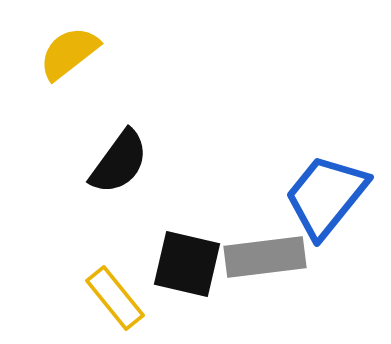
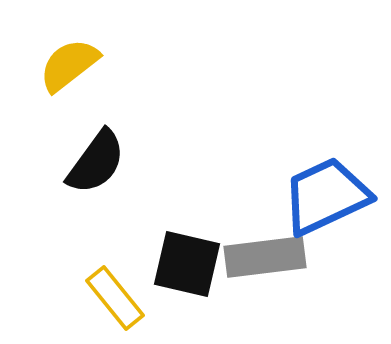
yellow semicircle: moved 12 px down
black semicircle: moved 23 px left
blue trapezoid: rotated 26 degrees clockwise
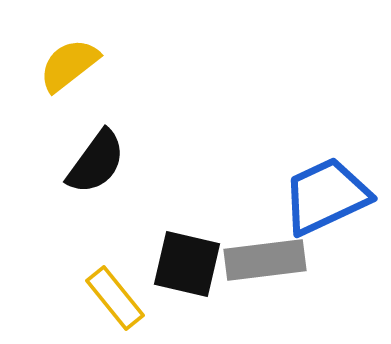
gray rectangle: moved 3 px down
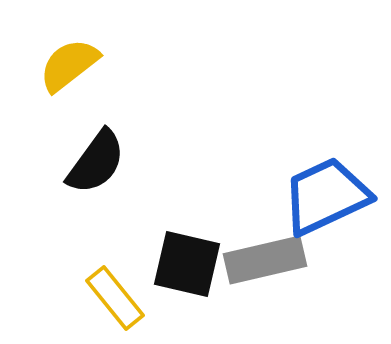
gray rectangle: rotated 6 degrees counterclockwise
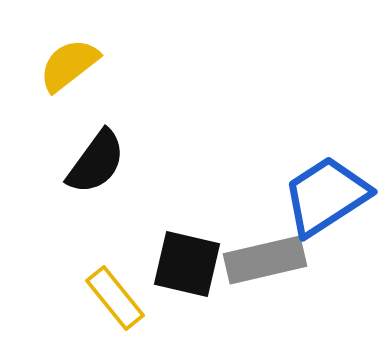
blue trapezoid: rotated 8 degrees counterclockwise
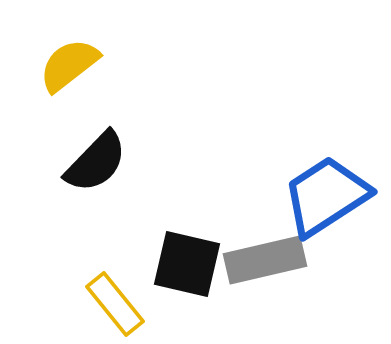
black semicircle: rotated 8 degrees clockwise
yellow rectangle: moved 6 px down
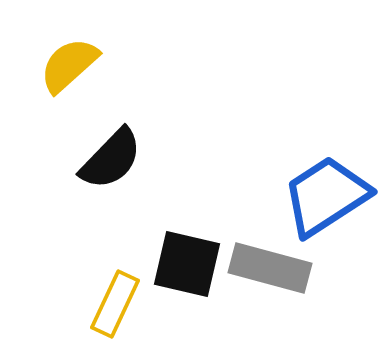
yellow semicircle: rotated 4 degrees counterclockwise
black semicircle: moved 15 px right, 3 px up
gray rectangle: moved 5 px right, 8 px down; rotated 28 degrees clockwise
yellow rectangle: rotated 64 degrees clockwise
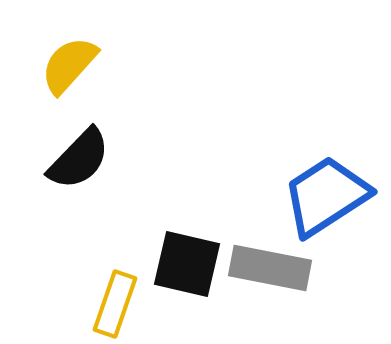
yellow semicircle: rotated 6 degrees counterclockwise
black semicircle: moved 32 px left
gray rectangle: rotated 4 degrees counterclockwise
yellow rectangle: rotated 6 degrees counterclockwise
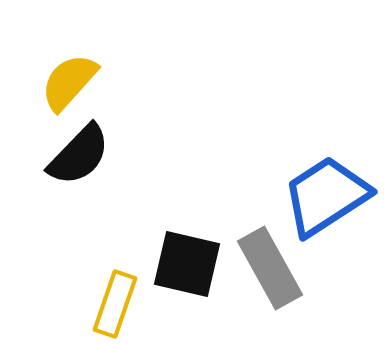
yellow semicircle: moved 17 px down
black semicircle: moved 4 px up
gray rectangle: rotated 50 degrees clockwise
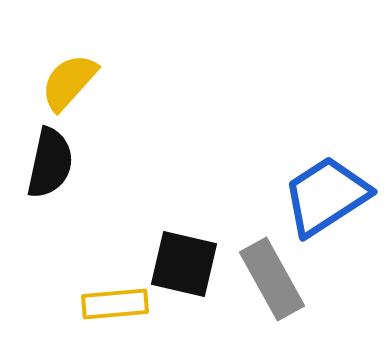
black semicircle: moved 29 px left, 8 px down; rotated 32 degrees counterclockwise
black square: moved 3 px left
gray rectangle: moved 2 px right, 11 px down
yellow rectangle: rotated 66 degrees clockwise
